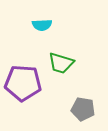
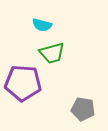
cyan semicircle: rotated 18 degrees clockwise
green trapezoid: moved 9 px left, 10 px up; rotated 32 degrees counterclockwise
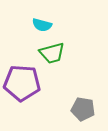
purple pentagon: moved 1 px left
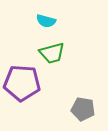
cyan semicircle: moved 4 px right, 4 px up
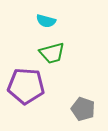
purple pentagon: moved 4 px right, 3 px down
gray pentagon: rotated 10 degrees clockwise
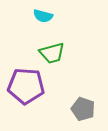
cyan semicircle: moved 3 px left, 5 px up
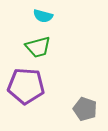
green trapezoid: moved 14 px left, 6 px up
gray pentagon: moved 2 px right
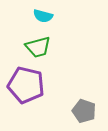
purple pentagon: moved 1 px up; rotated 9 degrees clockwise
gray pentagon: moved 1 px left, 2 px down
